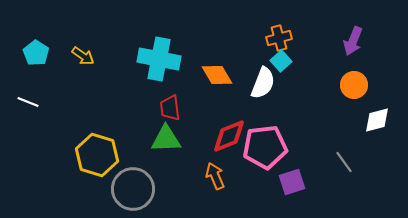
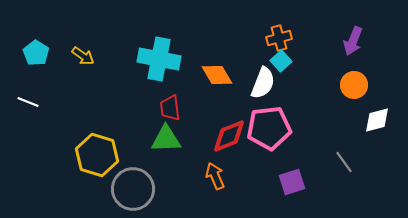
pink pentagon: moved 4 px right, 19 px up
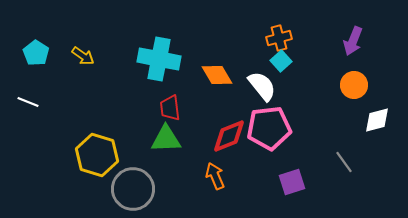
white semicircle: moved 1 px left, 3 px down; rotated 60 degrees counterclockwise
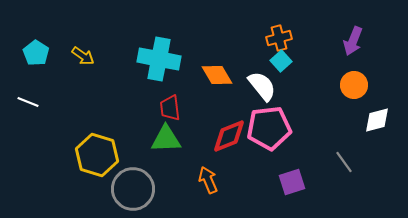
orange arrow: moved 7 px left, 4 px down
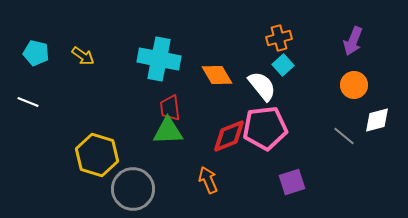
cyan pentagon: rotated 20 degrees counterclockwise
cyan square: moved 2 px right, 4 px down
pink pentagon: moved 4 px left
green triangle: moved 2 px right, 8 px up
gray line: moved 26 px up; rotated 15 degrees counterclockwise
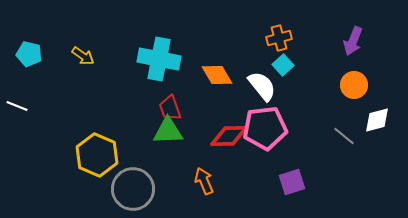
cyan pentagon: moved 7 px left, 1 px down
white line: moved 11 px left, 4 px down
red trapezoid: rotated 12 degrees counterclockwise
red diamond: rotated 21 degrees clockwise
yellow hexagon: rotated 6 degrees clockwise
orange arrow: moved 4 px left, 1 px down
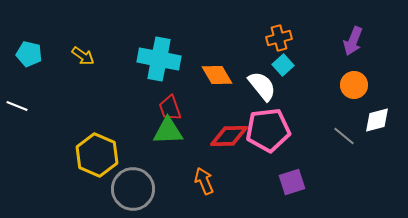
pink pentagon: moved 3 px right, 2 px down
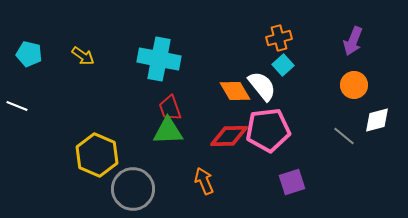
orange diamond: moved 18 px right, 16 px down
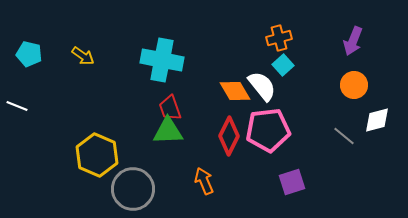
cyan cross: moved 3 px right, 1 px down
red diamond: rotated 63 degrees counterclockwise
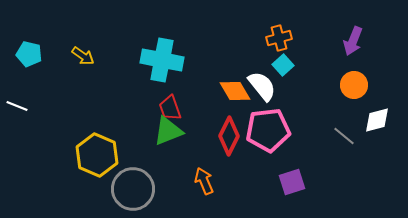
green triangle: rotated 20 degrees counterclockwise
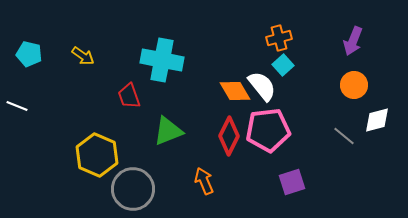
red trapezoid: moved 41 px left, 12 px up
